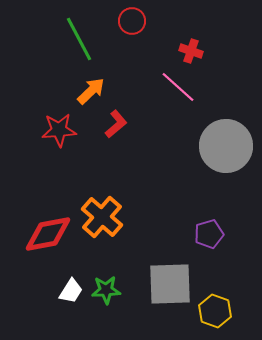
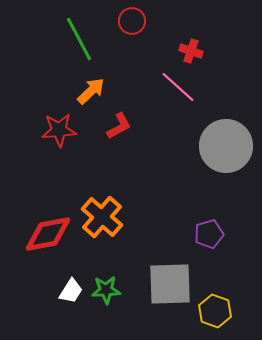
red L-shape: moved 3 px right, 2 px down; rotated 12 degrees clockwise
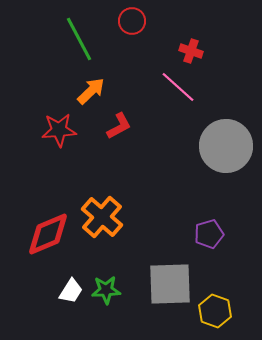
red diamond: rotated 12 degrees counterclockwise
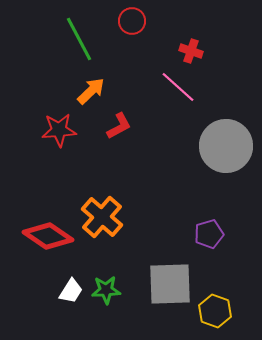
red diamond: moved 2 px down; rotated 57 degrees clockwise
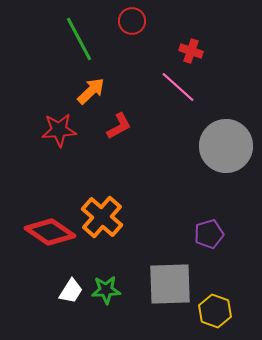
red diamond: moved 2 px right, 4 px up
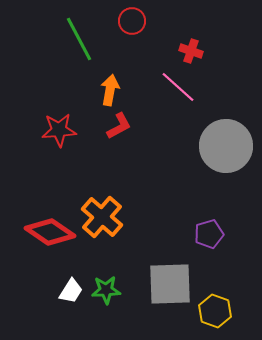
orange arrow: moved 19 px right, 1 px up; rotated 36 degrees counterclockwise
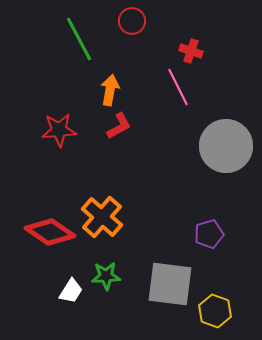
pink line: rotated 21 degrees clockwise
gray square: rotated 9 degrees clockwise
green star: moved 14 px up
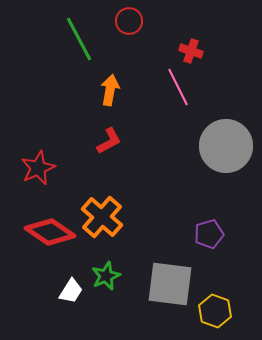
red circle: moved 3 px left
red L-shape: moved 10 px left, 15 px down
red star: moved 21 px left, 38 px down; rotated 20 degrees counterclockwise
green star: rotated 20 degrees counterclockwise
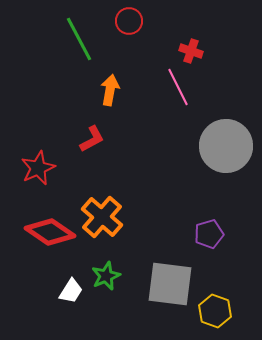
red L-shape: moved 17 px left, 2 px up
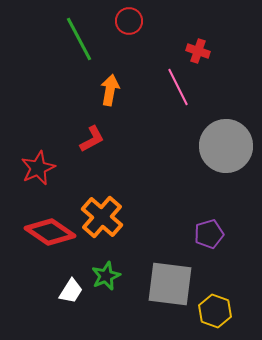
red cross: moved 7 px right
